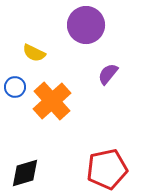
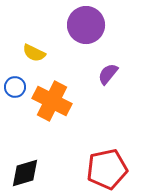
orange cross: rotated 21 degrees counterclockwise
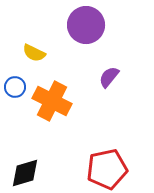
purple semicircle: moved 1 px right, 3 px down
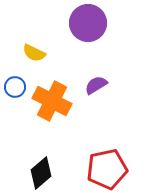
purple circle: moved 2 px right, 2 px up
purple semicircle: moved 13 px left, 8 px down; rotated 20 degrees clockwise
black diamond: moved 16 px right; rotated 24 degrees counterclockwise
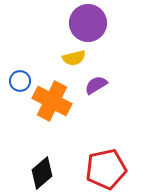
yellow semicircle: moved 40 px right, 5 px down; rotated 40 degrees counterclockwise
blue circle: moved 5 px right, 6 px up
red pentagon: moved 1 px left
black diamond: moved 1 px right
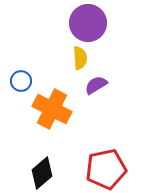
yellow semicircle: moved 6 px right; rotated 80 degrees counterclockwise
blue circle: moved 1 px right
orange cross: moved 8 px down
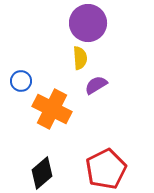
red pentagon: rotated 15 degrees counterclockwise
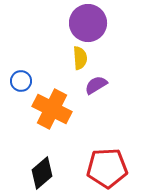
red pentagon: moved 1 px right, 1 px up; rotated 24 degrees clockwise
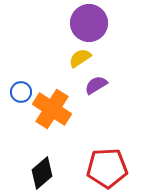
purple circle: moved 1 px right
yellow semicircle: rotated 120 degrees counterclockwise
blue circle: moved 11 px down
orange cross: rotated 6 degrees clockwise
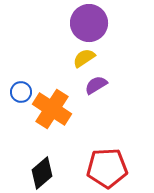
yellow semicircle: moved 4 px right
